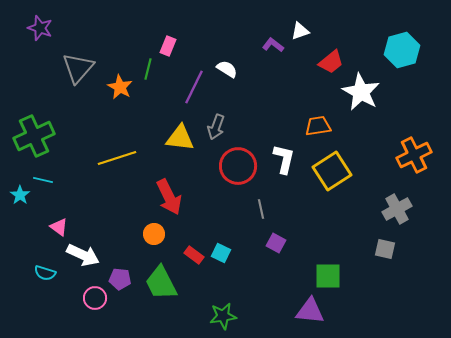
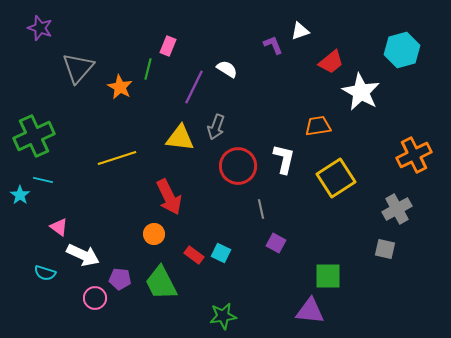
purple L-shape: rotated 30 degrees clockwise
yellow square: moved 4 px right, 7 px down
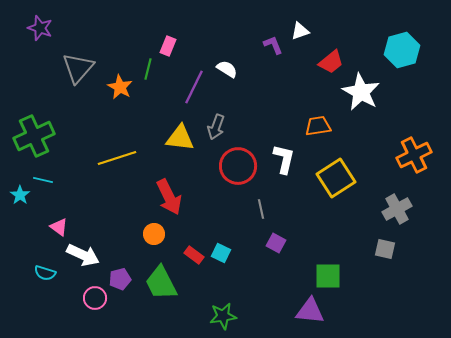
purple pentagon: rotated 20 degrees counterclockwise
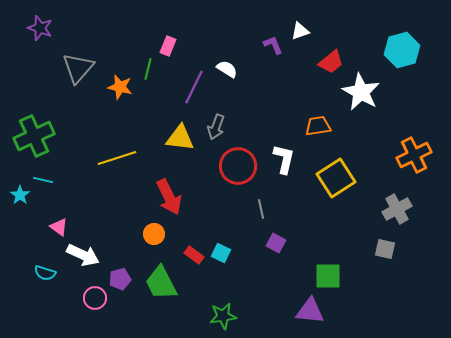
orange star: rotated 15 degrees counterclockwise
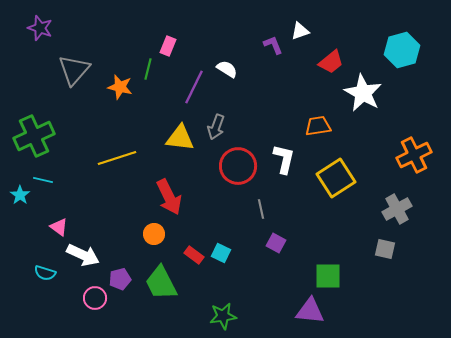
gray triangle: moved 4 px left, 2 px down
white star: moved 2 px right, 1 px down
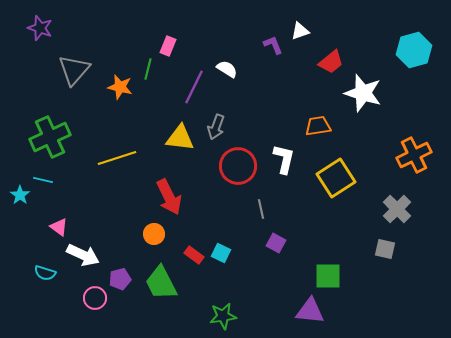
cyan hexagon: moved 12 px right
white star: rotated 12 degrees counterclockwise
green cross: moved 16 px right, 1 px down
gray cross: rotated 16 degrees counterclockwise
